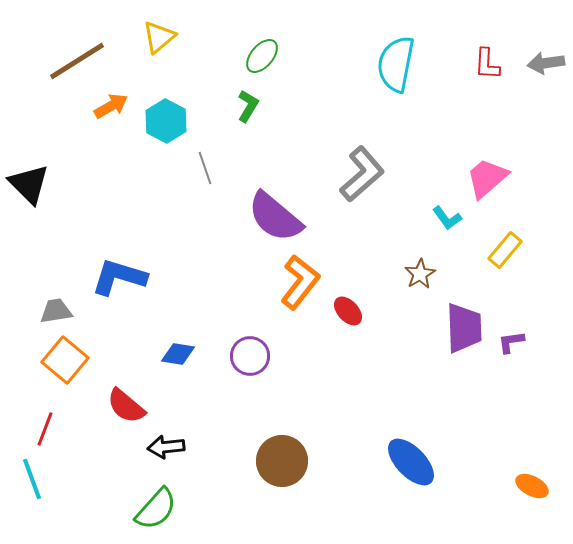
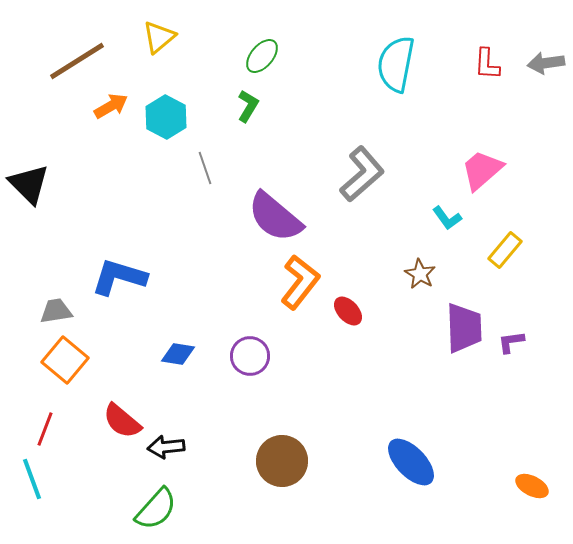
cyan hexagon: moved 4 px up
pink trapezoid: moved 5 px left, 8 px up
brown star: rotated 12 degrees counterclockwise
red semicircle: moved 4 px left, 15 px down
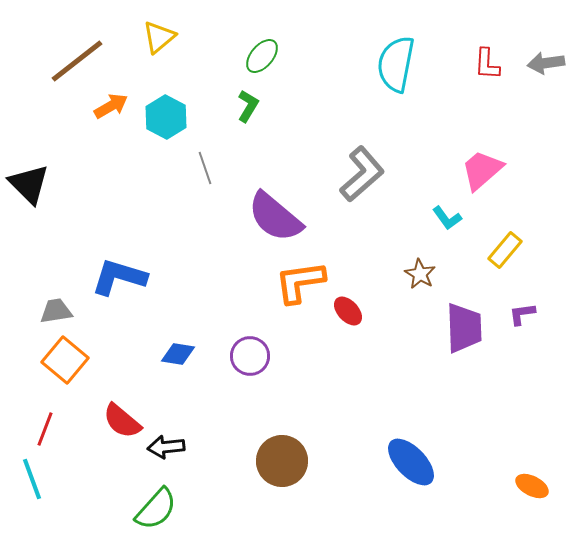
brown line: rotated 6 degrees counterclockwise
orange L-shape: rotated 136 degrees counterclockwise
purple L-shape: moved 11 px right, 28 px up
